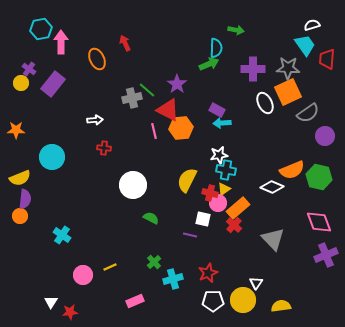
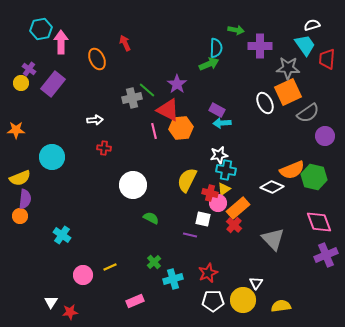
purple cross at (253, 69): moved 7 px right, 23 px up
green hexagon at (319, 177): moved 5 px left
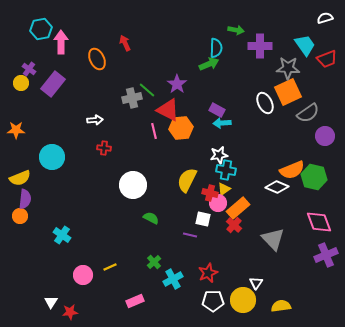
white semicircle at (312, 25): moved 13 px right, 7 px up
red trapezoid at (327, 59): rotated 115 degrees counterclockwise
white diamond at (272, 187): moved 5 px right
cyan cross at (173, 279): rotated 12 degrees counterclockwise
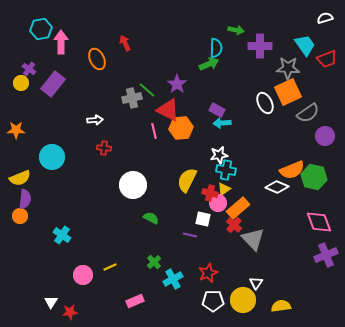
gray triangle at (273, 239): moved 20 px left
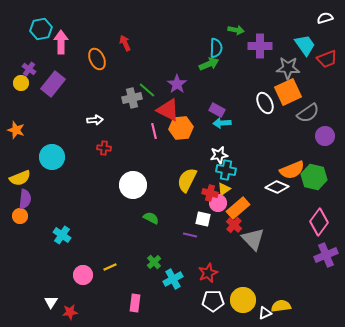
orange star at (16, 130): rotated 18 degrees clockwise
pink diamond at (319, 222): rotated 56 degrees clockwise
white triangle at (256, 283): moved 9 px right, 30 px down; rotated 32 degrees clockwise
pink rectangle at (135, 301): moved 2 px down; rotated 60 degrees counterclockwise
